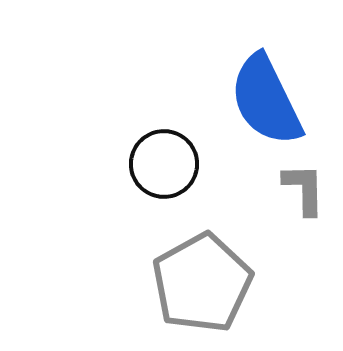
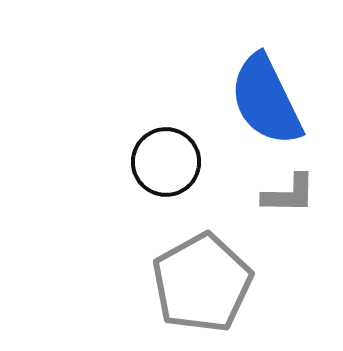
black circle: moved 2 px right, 2 px up
gray L-shape: moved 15 px left, 5 px down; rotated 92 degrees clockwise
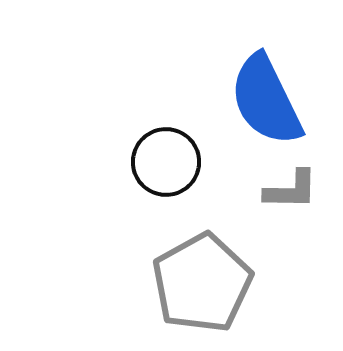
gray L-shape: moved 2 px right, 4 px up
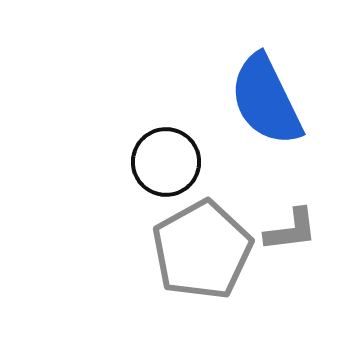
gray L-shape: moved 40 px down; rotated 8 degrees counterclockwise
gray pentagon: moved 33 px up
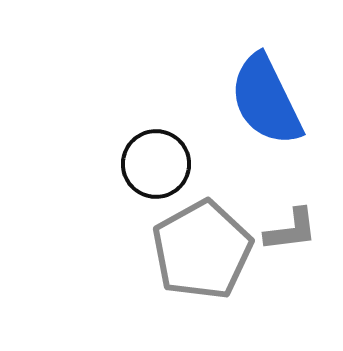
black circle: moved 10 px left, 2 px down
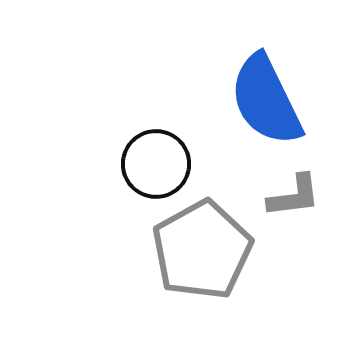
gray L-shape: moved 3 px right, 34 px up
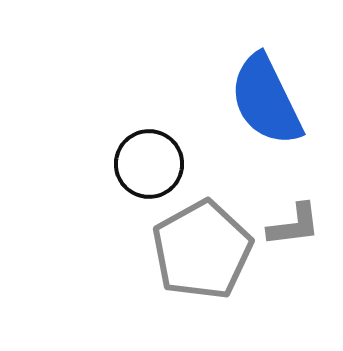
black circle: moved 7 px left
gray L-shape: moved 29 px down
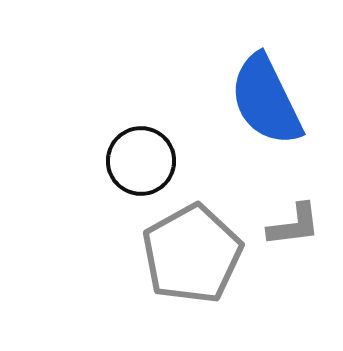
black circle: moved 8 px left, 3 px up
gray pentagon: moved 10 px left, 4 px down
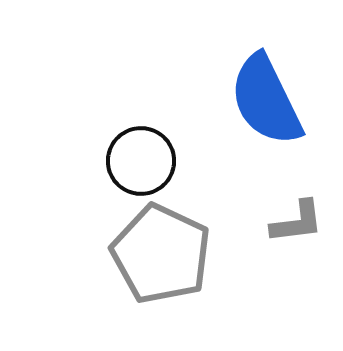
gray L-shape: moved 3 px right, 3 px up
gray pentagon: moved 31 px left; rotated 18 degrees counterclockwise
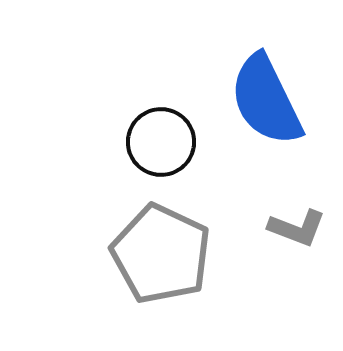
black circle: moved 20 px right, 19 px up
gray L-shape: moved 6 px down; rotated 28 degrees clockwise
